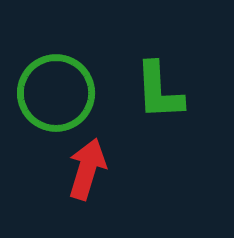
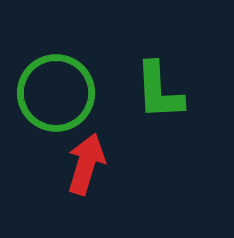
red arrow: moved 1 px left, 5 px up
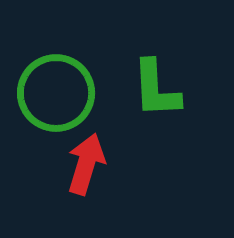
green L-shape: moved 3 px left, 2 px up
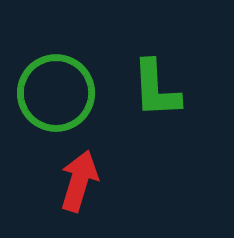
red arrow: moved 7 px left, 17 px down
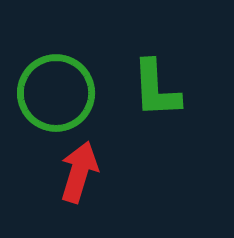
red arrow: moved 9 px up
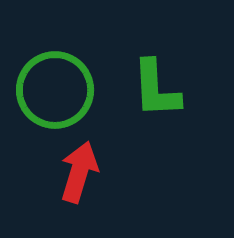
green circle: moved 1 px left, 3 px up
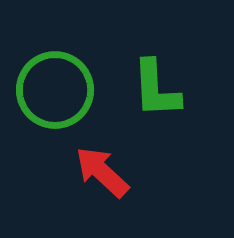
red arrow: moved 23 px right; rotated 64 degrees counterclockwise
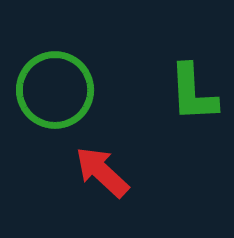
green L-shape: moved 37 px right, 4 px down
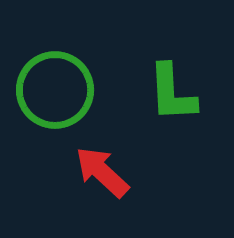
green L-shape: moved 21 px left
